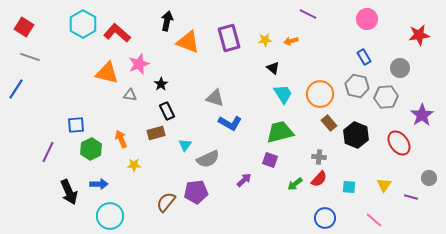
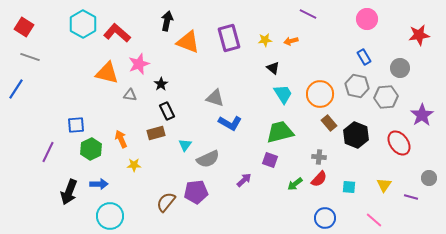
black arrow at (69, 192): rotated 45 degrees clockwise
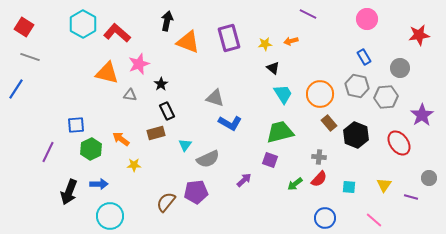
yellow star at (265, 40): moved 4 px down
orange arrow at (121, 139): rotated 30 degrees counterclockwise
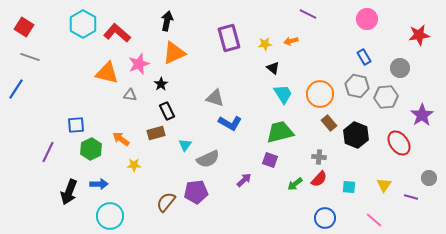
orange triangle at (188, 42): moved 14 px left, 11 px down; rotated 45 degrees counterclockwise
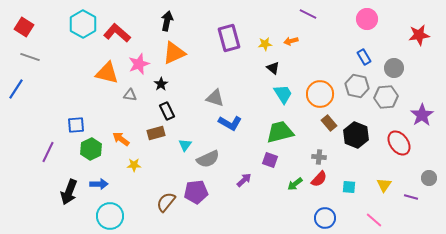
gray circle at (400, 68): moved 6 px left
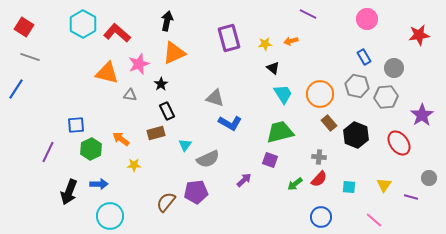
blue circle at (325, 218): moved 4 px left, 1 px up
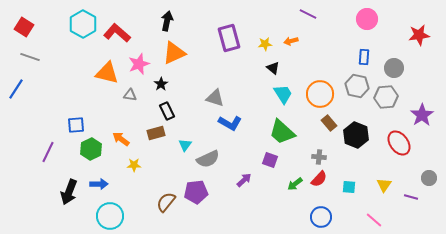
blue rectangle at (364, 57): rotated 35 degrees clockwise
green trapezoid at (280, 132): moved 2 px right; rotated 124 degrees counterclockwise
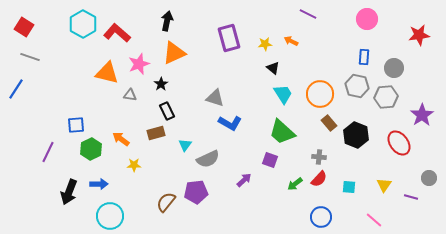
orange arrow at (291, 41): rotated 40 degrees clockwise
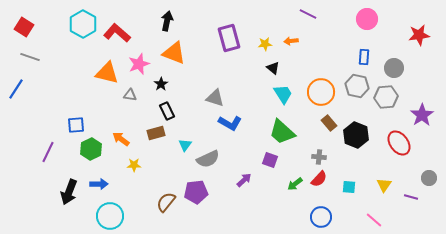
orange arrow at (291, 41): rotated 32 degrees counterclockwise
orange triangle at (174, 53): rotated 45 degrees clockwise
orange circle at (320, 94): moved 1 px right, 2 px up
